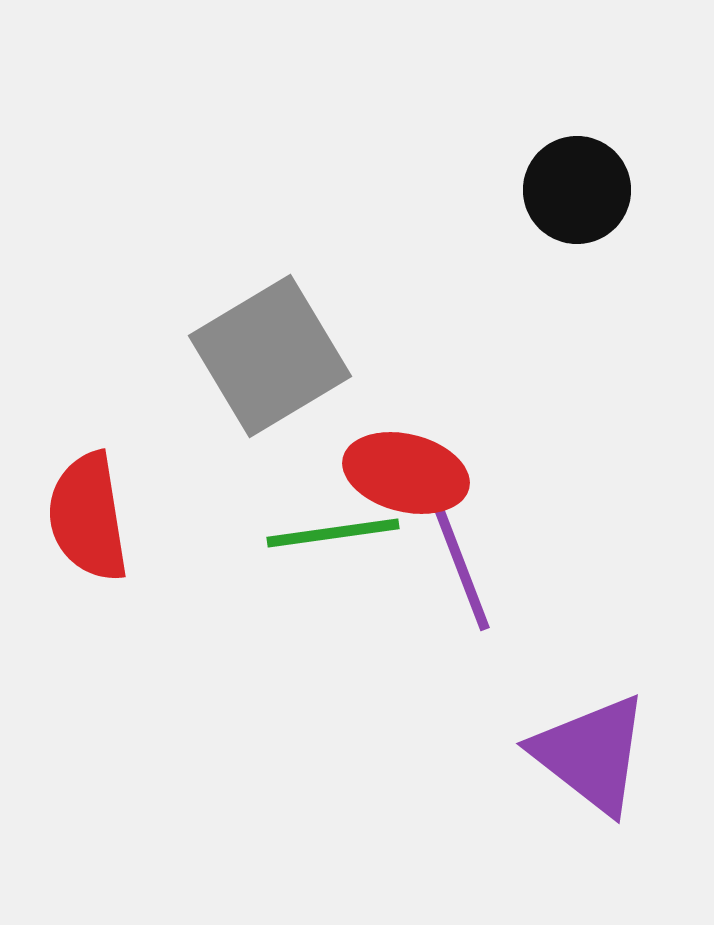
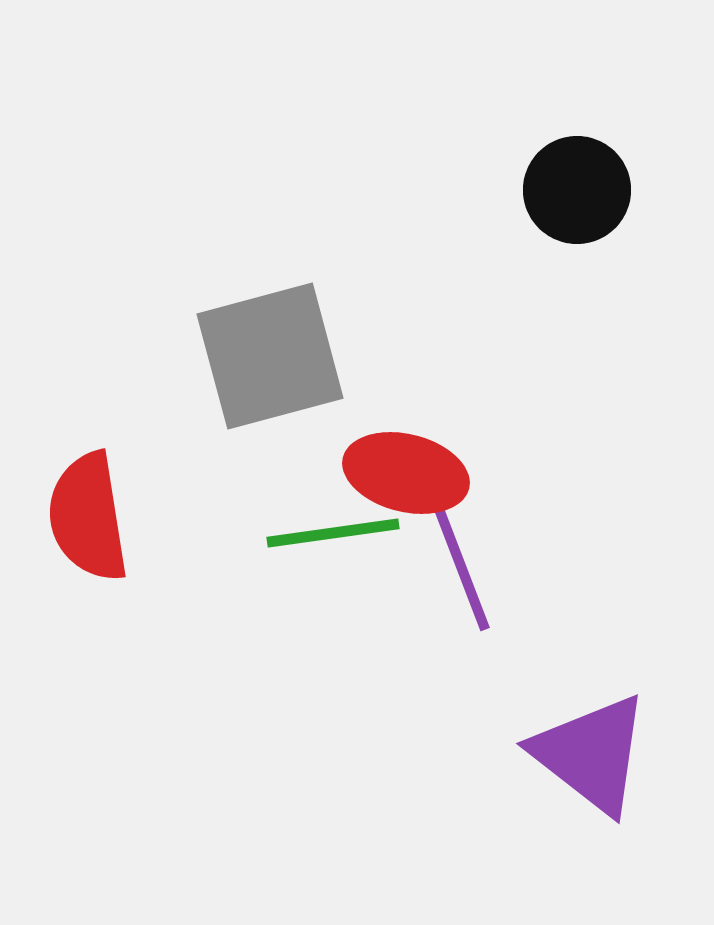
gray square: rotated 16 degrees clockwise
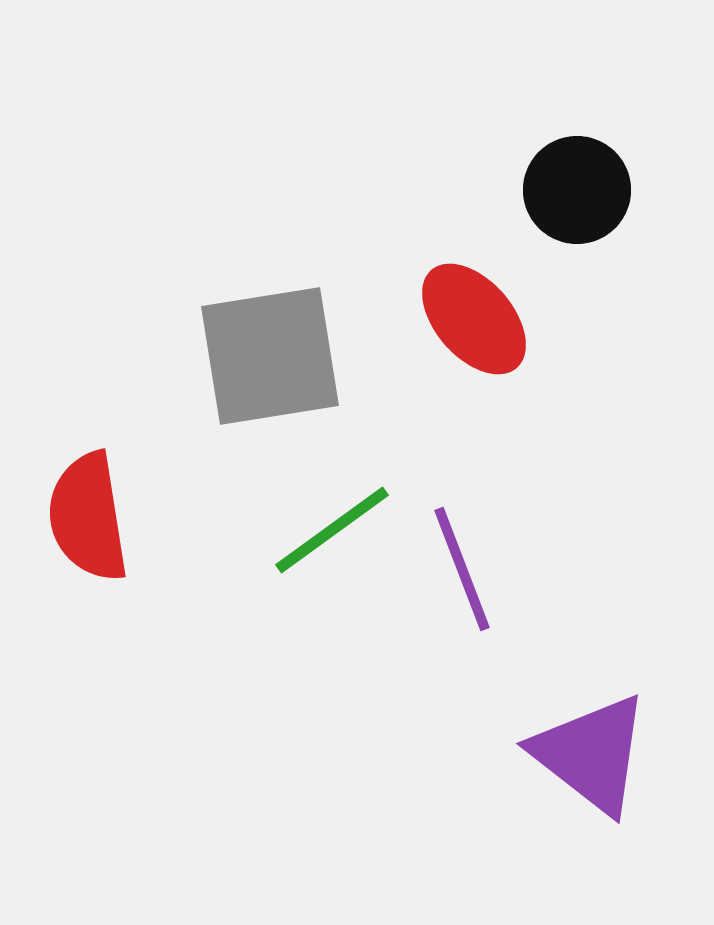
gray square: rotated 6 degrees clockwise
red ellipse: moved 68 px right, 154 px up; rotated 35 degrees clockwise
green line: moved 1 px left, 3 px up; rotated 28 degrees counterclockwise
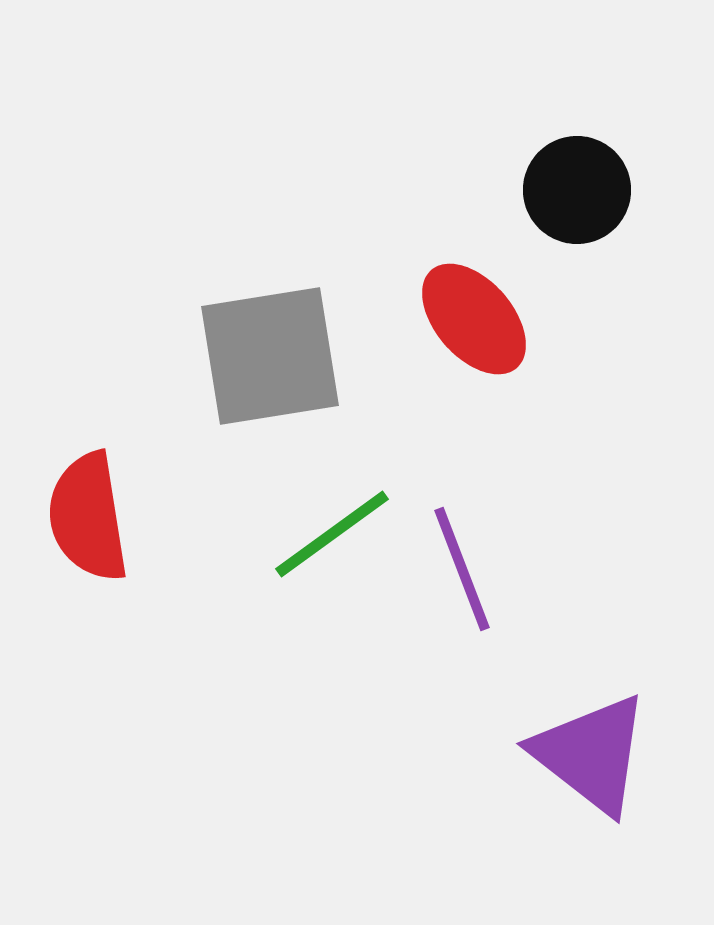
green line: moved 4 px down
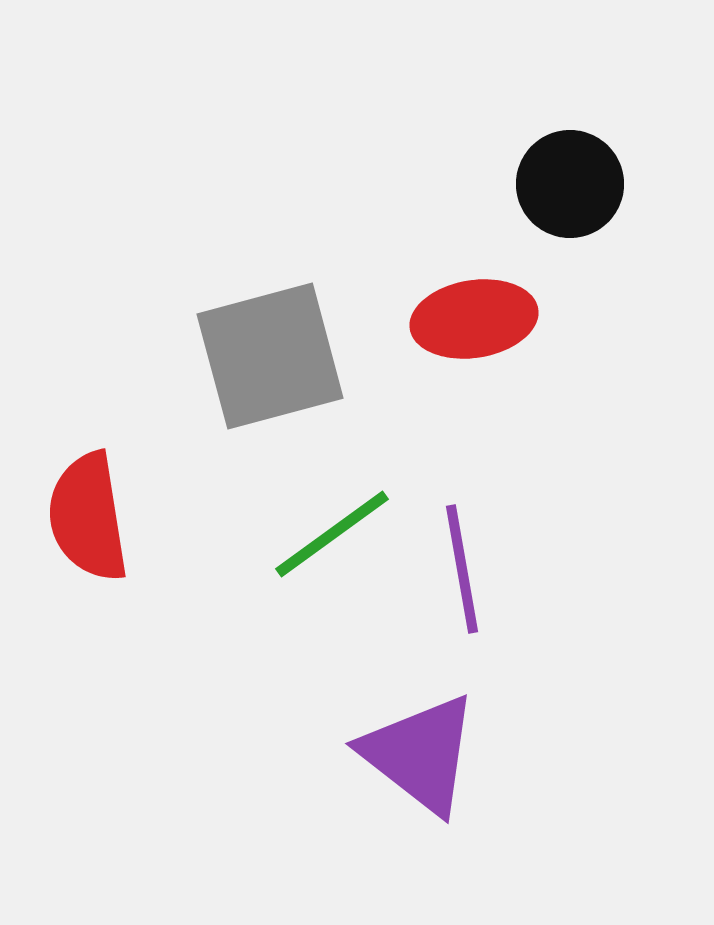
black circle: moved 7 px left, 6 px up
red ellipse: rotated 58 degrees counterclockwise
gray square: rotated 6 degrees counterclockwise
purple line: rotated 11 degrees clockwise
purple triangle: moved 171 px left
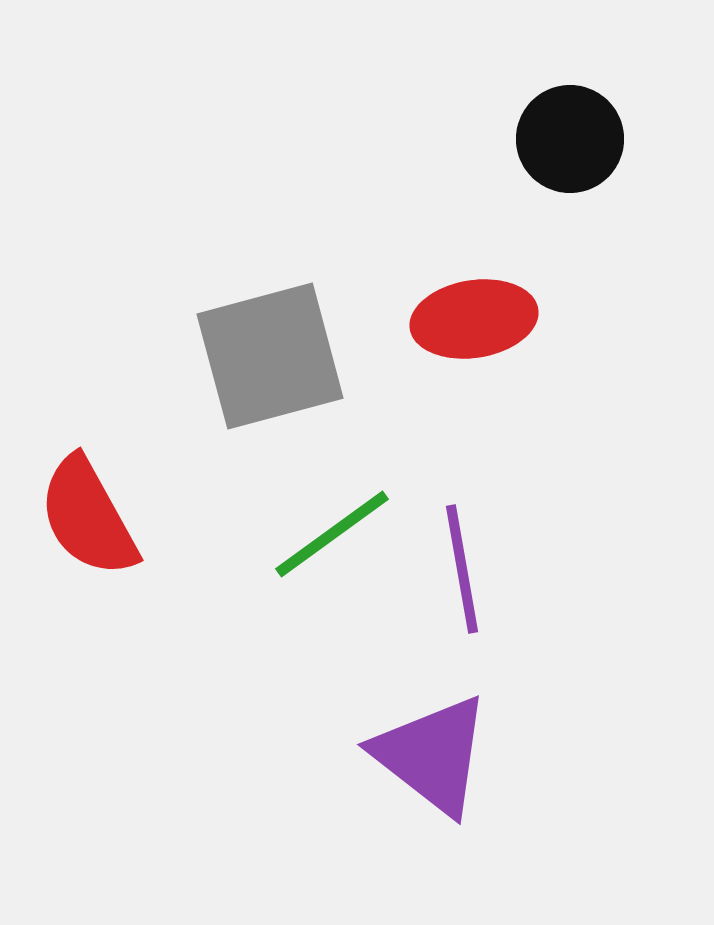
black circle: moved 45 px up
red semicircle: rotated 20 degrees counterclockwise
purple triangle: moved 12 px right, 1 px down
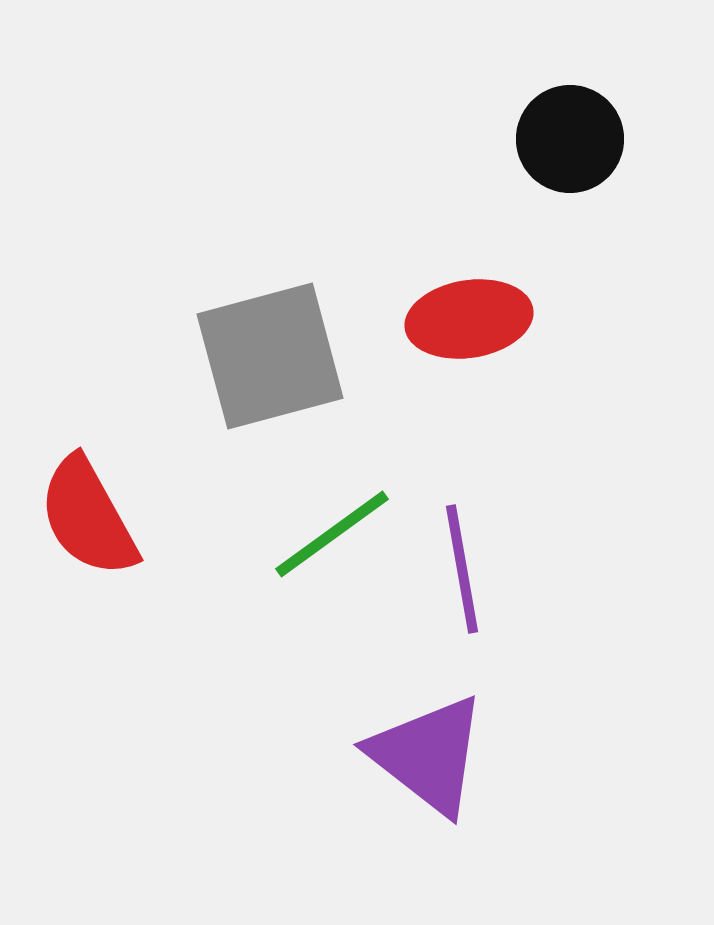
red ellipse: moved 5 px left
purple triangle: moved 4 px left
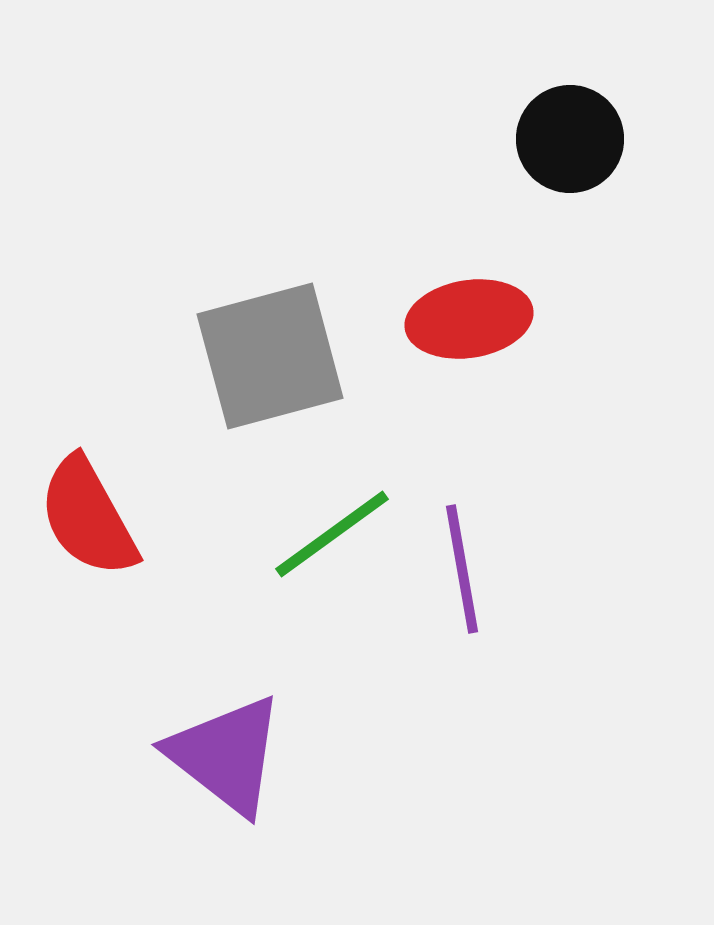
purple triangle: moved 202 px left
